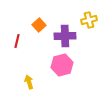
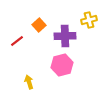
red line: rotated 40 degrees clockwise
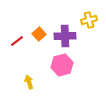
orange square: moved 9 px down
